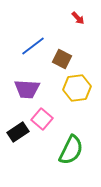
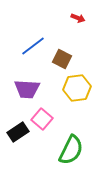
red arrow: rotated 24 degrees counterclockwise
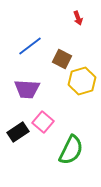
red arrow: rotated 48 degrees clockwise
blue line: moved 3 px left
yellow hexagon: moved 5 px right, 7 px up; rotated 8 degrees counterclockwise
pink square: moved 1 px right, 3 px down
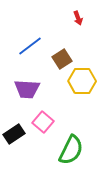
brown square: rotated 30 degrees clockwise
yellow hexagon: rotated 16 degrees clockwise
black rectangle: moved 4 px left, 2 px down
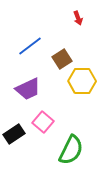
purple trapezoid: moved 1 px right; rotated 28 degrees counterclockwise
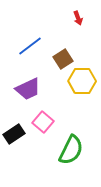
brown square: moved 1 px right
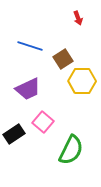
blue line: rotated 55 degrees clockwise
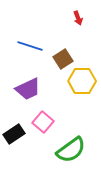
green semicircle: rotated 28 degrees clockwise
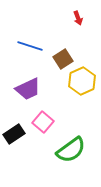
yellow hexagon: rotated 24 degrees counterclockwise
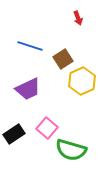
pink square: moved 4 px right, 6 px down
green semicircle: rotated 52 degrees clockwise
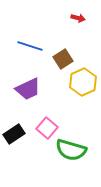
red arrow: rotated 56 degrees counterclockwise
yellow hexagon: moved 1 px right, 1 px down
